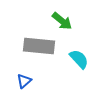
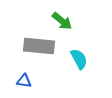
cyan semicircle: rotated 15 degrees clockwise
blue triangle: rotated 49 degrees clockwise
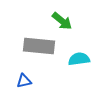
cyan semicircle: rotated 70 degrees counterclockwise
blue triangle: rotated 21 degrees counterclockwise
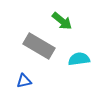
gray rectangle: rotated 24 degrees clockwise
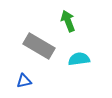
green arrow: moved 6 px right; rotated 150 degrees counterclockwise
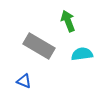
cyan semicircle: moved 3 px right, 5 px up
blue triangle: rotated 35 degrees clockwise
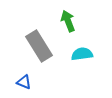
gray rectangle: rotated 28 degrees clockwise
blue triangle: moved 1 px down
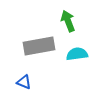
gray rectangle: rotated 68 degrees counterclockwise
cyan semicircle: moved 5 px left
